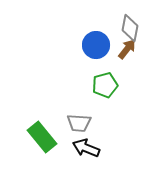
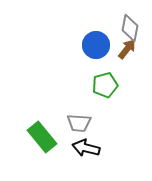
black arrow: rotated 8 degrees counterclockwise
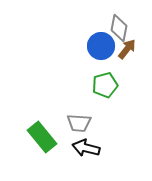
gray diamond: moved 11 px left
blue circle: moved 5 px right, 1 px down
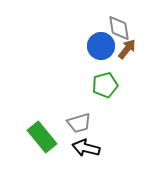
gray diamond: rotated 20 degrees counterclockwise
gray trapezoid: rotated 20 degrees counterclockwise
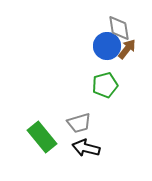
blue circle: moved 6 px right
